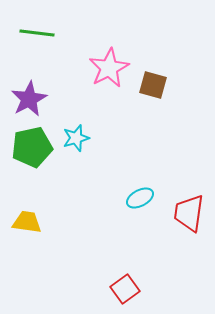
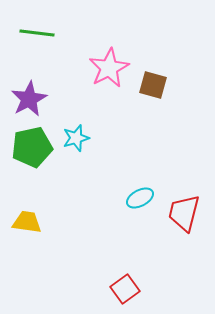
red trapezoid: moved 5 px left; rotated 6 degrees clockwise
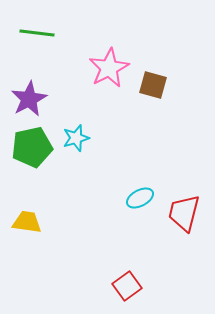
red square: moved 2 px right, 3 px up
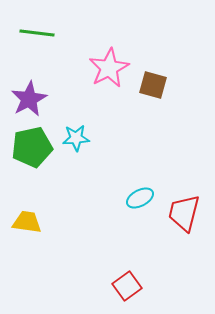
cyan star: rotated 12 degrees clockwise
